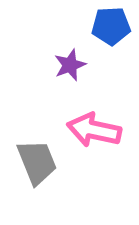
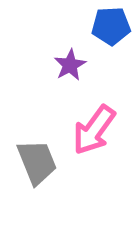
purple star: rotated 8 degrees counterclockwise
pink arrow: rotated 66 degrees counterclockwise
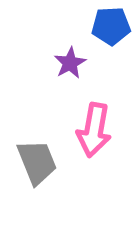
purple star: moved 2 px up
pink arrow: rotated 26 degrees counterclockwise
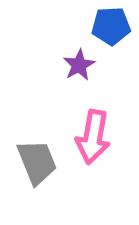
purple star: moved 9 px right, 2 px down
pink arrow: moved 1 px left, 7 px down
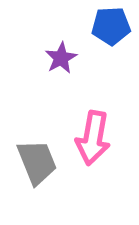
purple star: moved 18 px left, 7 px up
pink arrow: moved 1 px down
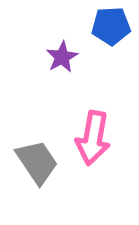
purple star: moved 1 px right, 1 px up
gray trapezoid: rotated 12 degrees counterclockwise
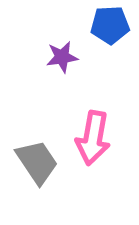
blue pentagon: moved 1 px left, 1 px up
purple star: rotated 20 degrees clockwise
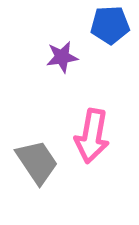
pink arrow: moved 1 px left, 2 px up
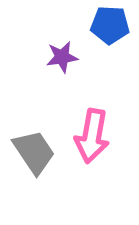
blue pentagon: rotated 6 degrees clockwise
gray trapezoid: moved 3 px left, 10 px up
